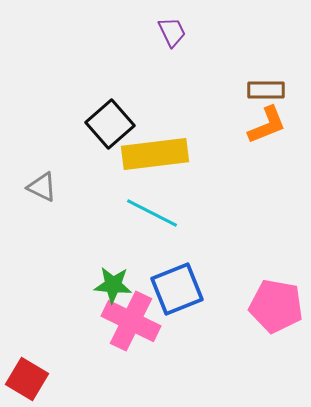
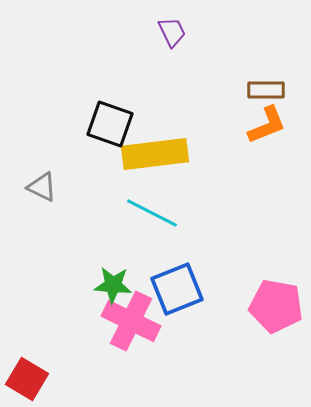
black square: rotated 30 degrees counterclockwise
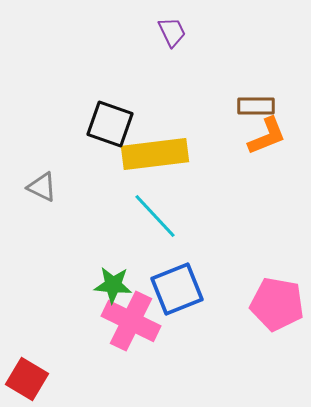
brown rectangle: moved 10 px left, 16 px down
orange L-shape: moved 11 px down
cyan line: moved 3 px right, 3 px down; rotated 20 degrees clockwise
pink pentagon: moved 1 px right, 2 px up
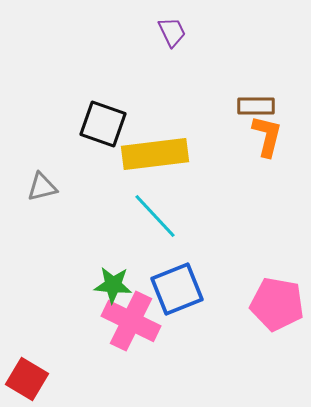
black square: moved 7 px left
orange L-shape: rotated 54 degrees counterclockwise
gray triangle: rotated 40 degrees counterclockwise
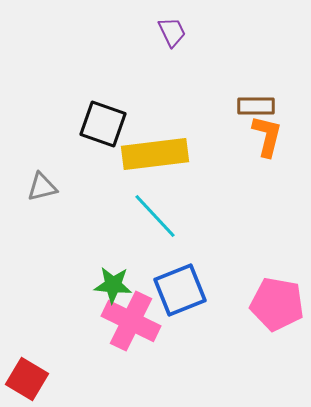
blue square: moved 3 px right, 1 px down
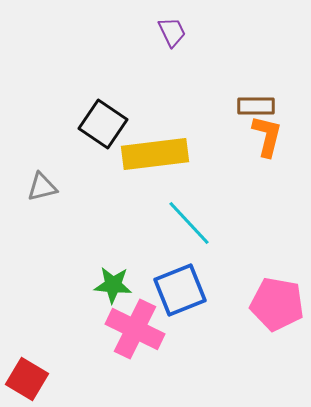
black square: rotated 15 degrees clockwise
cyan line: moved 34 px right, 7 px down
pink cross: moved 4 px right, 8 px down
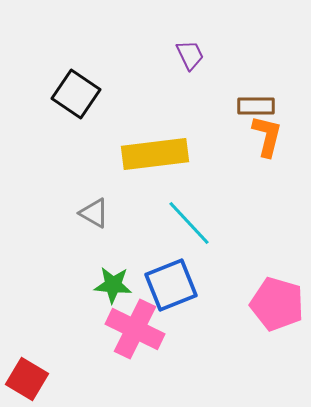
purple trapezoid: moved 18 px right, 23 px down
black square: moved 27 px left, 30 px up
gray triangle: moved 52 px right, 26 px down; rotated 44 degrees clockwise
blue square: moved 9 px left, 5 px up
pink pentagon: rotated 6 degrees clockwise
